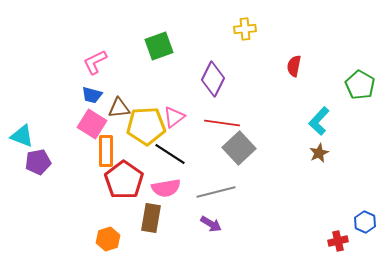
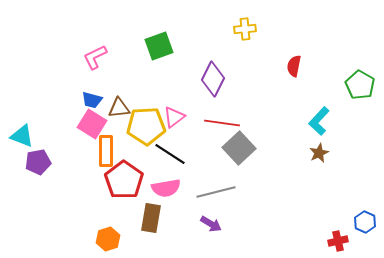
pink L-shape: moved 5 px up
blue trapezoid: moved 5 px down
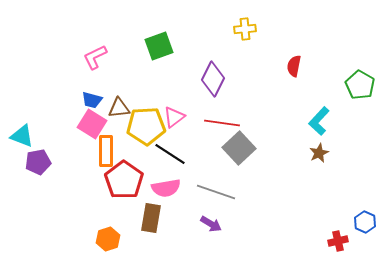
gray line: rotated 33 degrees clockwise
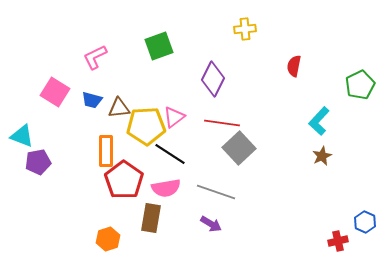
green pentagon: rotated 16 degrees clockwise
pink square: moved 37 px left, 32 px up
brown star: moved 3 px right, 3 px down
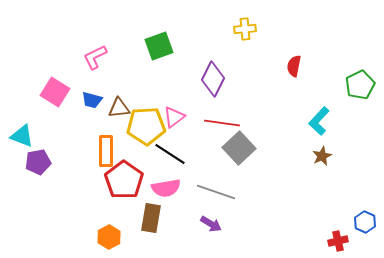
orange hexagon: moved 1 px right, 2 px up; rotated 10 degrees counterclockwise
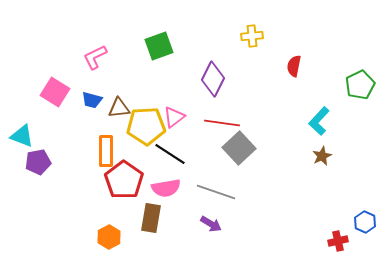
yellow cross: moved 7 px right, 7 px down
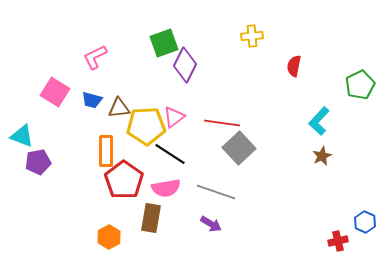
green square: moved 5 px right, 3 px up
purple diamond: moved 28 px left, 14 px up
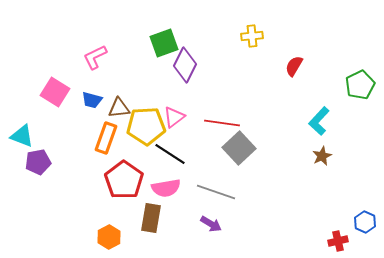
red semicircle: rotated 20 degrees clockwise
orange rectangle: moved 13 px up; rotated 20 degrees clockwise
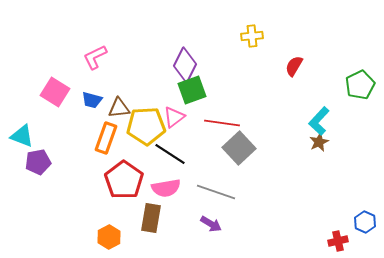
green square: moved 28 px right, 47 px down
brown star: moved 3 px left, 14 px up
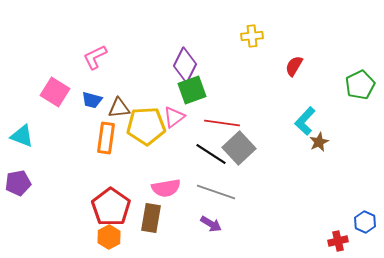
cyan L-shape: moved 14 px left
orange rectangle: rotated 12 degrees counterclockwise
black line: moved 41 px right
purple pentagon: moved 20 px left, 21 px down
red pentagon: moved 13 px left, 27 px down
